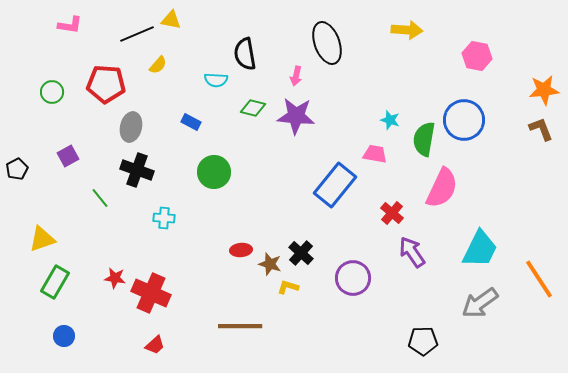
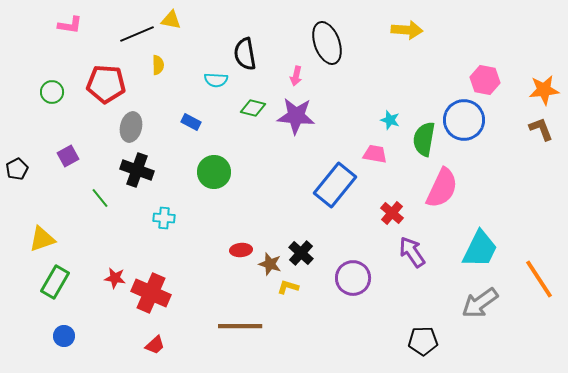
pink hexagon at (477, 56): moved 8 px right, 24 px down
yellow semicircle at (158, 65): rotated 42 degrees counterclockwise
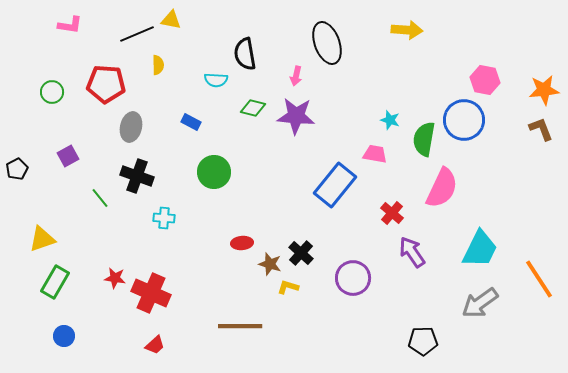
black cross at (137, 170): moved 6 px down
red ellipse at (241, 250): moved 1 px right, 7 px up
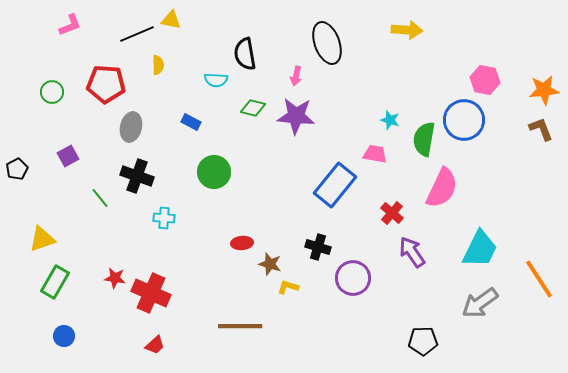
pink L-shape at (70, 25): rotated 30 degrees counterclockwise
black cross at (301, 253): moved 17 px right, 6 px up; rotated 25 degrees counterclockwise
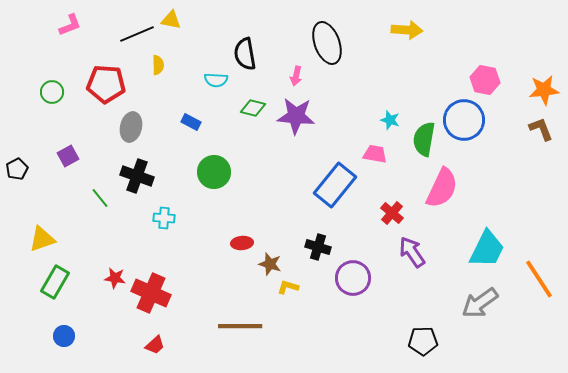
cyan trapezoid at (480, 249): moved 7 px right
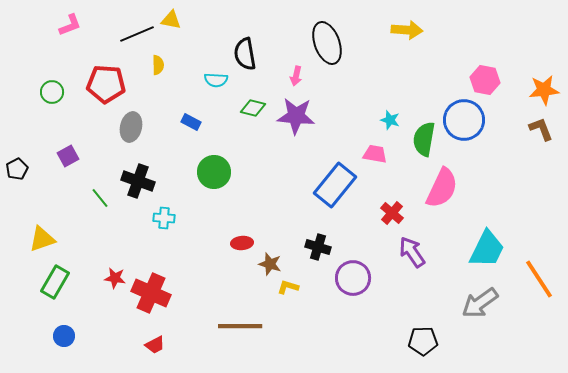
black cross at (137, 176): moved 1 px right, 5 px down
red trapezoid at (155, 345): rotated 15 degrees clockwise
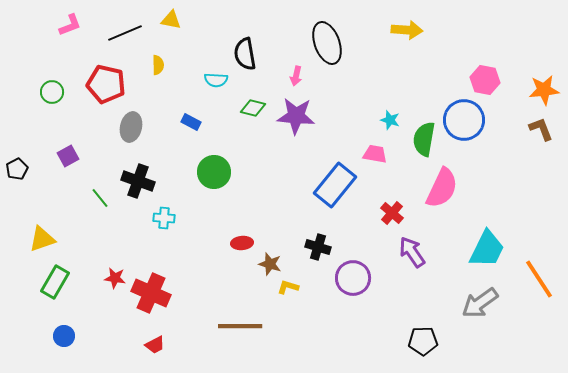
black line at (137, 34): moved 12 px left, 1 px up
red pentagon at (106, 84): rotated 9 degrees clockwise
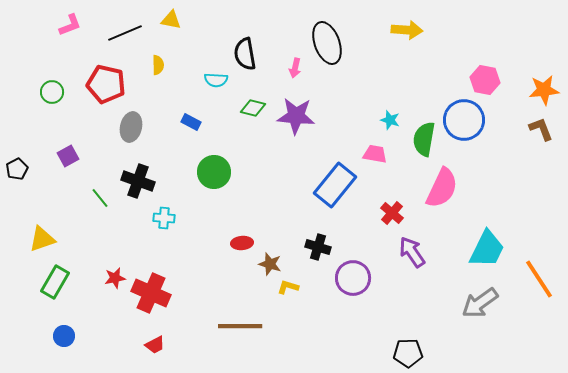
pink arrow at (296, 76): moved 1 px left, 8 px up
red star at (115, 278): rotated 20 degrees counterclockwise
black pentagon at (423, 341): moved 15 px left, 12 px down
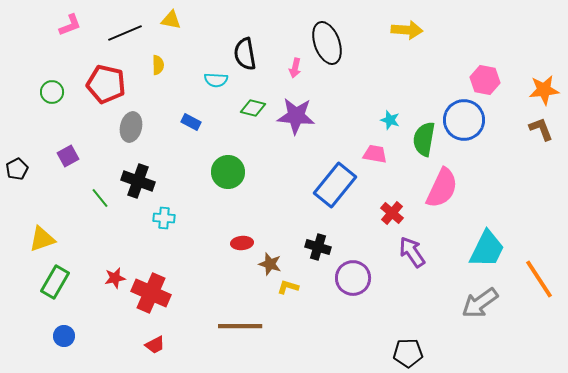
green circle at (214, 172): moved 14 px right
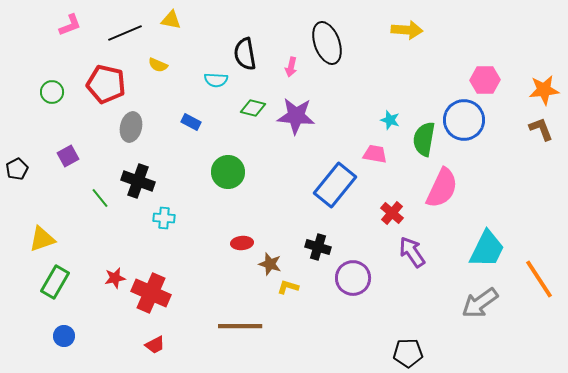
yellow semicircle at (158, 65): rotated 114 degrees clockwise
pink arrow at (295, 68): moved 4 px left, 1 px up
pink hexagon at (485, 80): rotated 12 degrees counterclockwise
